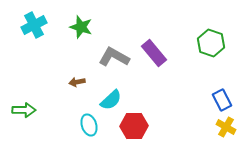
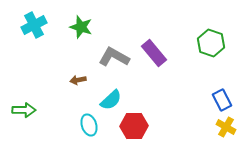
brown arrow: moved 1 px right, 2 px up
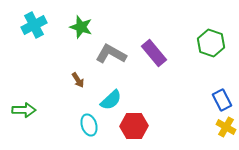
gray L-shape: moved 3 px left, 3 px up
brown arrow: rotated 112 degrees counterclockwise
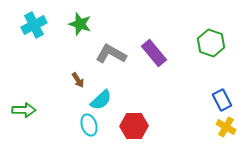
green star: moved 1 px left, 3 px up
cyan semicircle: moved 10 px left
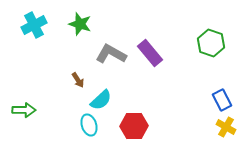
purple rectangle: moved 4 px left
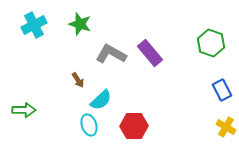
blue rectangle: moved 10 px up
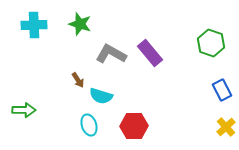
cyan cross: rotated 25 degrees clockwise
cyan semicircle: moved 4 px up; rotated 60 degrees clockwise
yellow cross: rotated 18 degrees clockwise
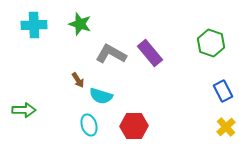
blue rectangle: moved 1 px right, 1 px down
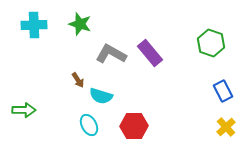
cyan ellipse: rotated 10 degrees counterclockwise
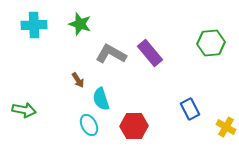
green hexagon: rotated 24 degrees counterclockwise
blue rectangle: moved 33 px left, 18 px down
cyan semicircle: moved 3 px down; rotated 55 degrees clockwise
green arrow: rotated 10 degrees clockwise
yellow cross: rotated 18 degrees counterclockwise
